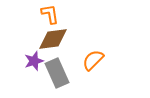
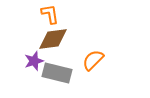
gray rectangle: rotated 52 degrees counterclockwise
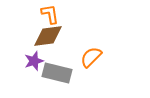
brown diamond: moved 5 px left, 3 px up
orange semicircle: moved 2 px left, 3 px up
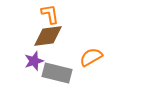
orange semicircle: rotated 15 degrees clockwise
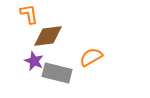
orange L-shape: moved 21 px left
purple star: rotated 30 degrees counterclockwise
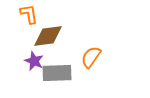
orange semicircle: rotated 25 degrees counterclockwise
gray rectangle: rotated 16 degrees counterclockwise
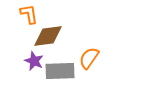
orange semicircle: moved 2 px left, 1 px down
gray rectangle: moved 3 px right, 2 px up
